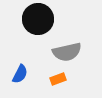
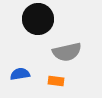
blue semicircle: rotated 126 degrees counterclockwise
orange rectangle: moved 2 px left, 2 px down; rotated 28 degrees clockwise
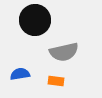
black circle: moved 3 px left, 1 px down
gray semicircle: moved 3 px left
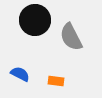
gray semicircle: moved 7 px right, 15 px up; rotated 76 degrees clockwise
blue semicircle: rotated 36 degrees clockwise
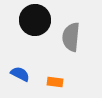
gray semicircle: rotated 32 degrees clockwise
orange rectangle: moved 1 px left, 1 px down
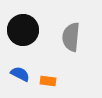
black circle: moved 12 px left, 10 px down
orange rectangle: moved 7 px left, 1 px up
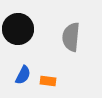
black circle: moved 5 px left, 1 px up
blue semicircle: moved 3 px right, 1 px down; rotated 90 degrees clockwise
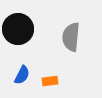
blue semicircle: moved 1 px left
orange rectangle: moved 2 px right; rotated 14 degrees counterclockwise
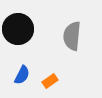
gray semicircle: moved 1 px right, 1 px up
orange rectangle: rotated 28 degrees counterclockwise
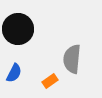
gray semicircle: moved 23 px down
blue semicircle: moved 8 px left, 2 px up
